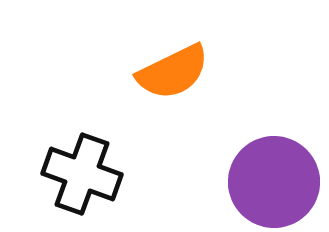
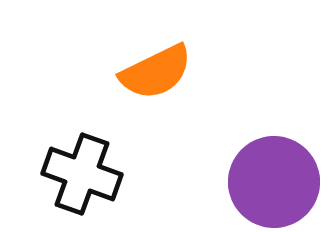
orange semicircle: moved 17 px left
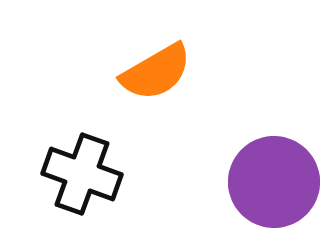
orange semicircle: rotated 4 degrees counterclockwise
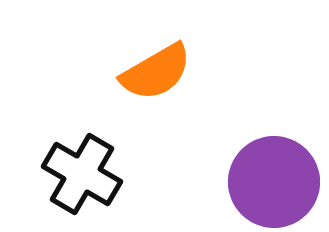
black cross: rotated 10 degrees clockwise
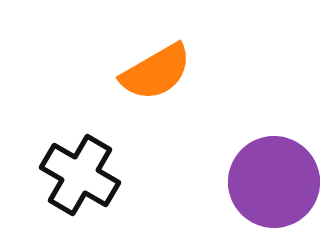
black cross: moved 2 px left, 1 px down
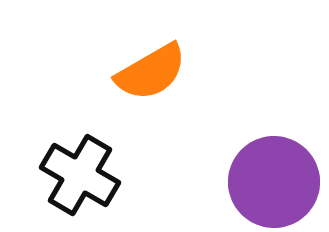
orange semicircle: moved 5 px left
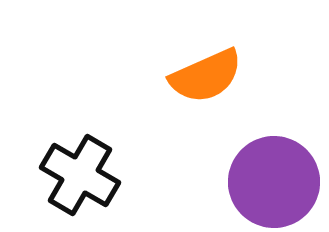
orange semicircle: moved 55 px right, 4 px down; rotated 6 degrees clockwise
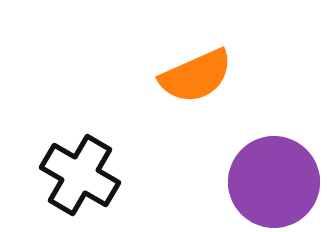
orange semicircle: moved 10 px left
